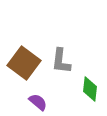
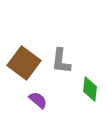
purple semicircle: moved 2 px up
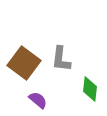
gray L-shape: moved 2 px up
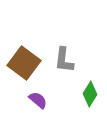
gray L-shape: moved 3 px right, 1 px down
green diamond: moved 5 px down; rotated 25 degrees clockwise
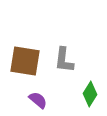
brown square: moved 1 px right, 2 px up; rotated 28 degrees counterclockwise
